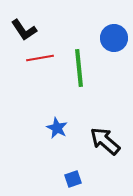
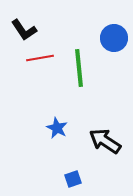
black arrow: rotated 8 degrees counterclockwise
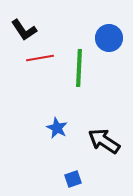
blue circle: moved 5 px left
green line: rotated 9 degrees clockwise
black arrow: moved 1 px left
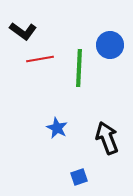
black L-shape: moved 1 px left, 1 px down; rotated 20 degrees counterclockwise
blue circle: moved 1 px right, 7 px down
red line: moved 1 px down
black arrow: moved 3 px right, 3 px up; rotated 36 degrees clockwise
blue square: moved 6 px right, 2 px up
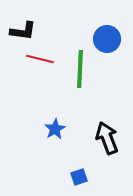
black L-shape: rotated 28 degrees counterclockwise
blue circle: moved 3 px left, 6 px up
red line: rotated 24 degrees clockwise
green line: moved 1 px right, 1 px down
blue star: moved 2 px left, 1 px down; rotated 15 degrees clockwise
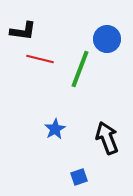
green line: rotated 18 degrees clockwise
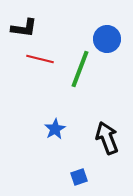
black L-shape: moved 1 px right, 3 px up
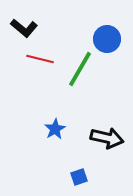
black L-shape: rotated 32 degrees clockwise
green line: rotated 9 degrees clockwise
black arrow: rotated 124 degrees clockwise
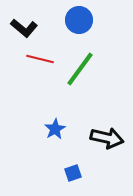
blue circle: moved 28 px left, 19 px up
green line: rotated 6 degrees clockwise
blue square: moved 6 px left, 4 px up
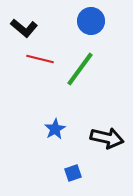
blue circle: moved 12 px right, 1 px down
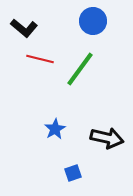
blue circle: moved 2 px right
